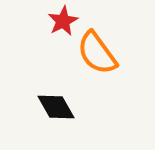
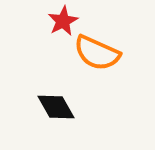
orange semicircle: rotated 30 degrees counterclockwise
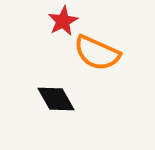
black diamond: moved 8 px up
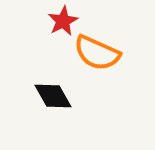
black diamond: moved 3 px left, 3 px up
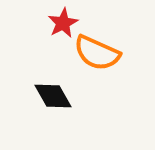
red star: moved 2 px down
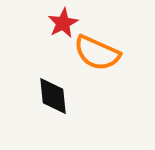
black diamond: rotated 24 degrees clockwise
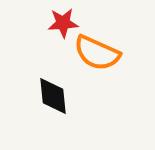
red star: rotated 24 degrees clockwise
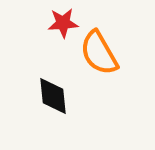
orange semicircle: moved 2 px right; rotated 36 degrees clockwise
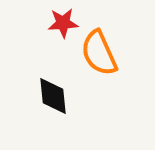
orange semicircle: rotated 6 degrees clockwise
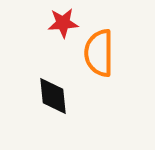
orange semicircle: rotated 24 degrees clockwise
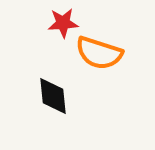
orange semicircle: rotated 72 degrees counterclockwise
